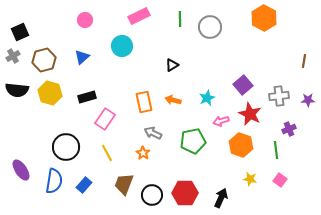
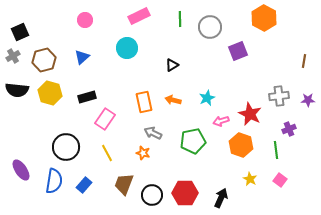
cyan circle at (122, 46): moved 5 px right, 2 px down
purple square at (243, 85): moved 5 px left, 34 px up; rotated 18 degrees clockwise
orange star at (143, 153): rotated 16 degrees counterclockwise
yellow star at (250, 179): rotated 16 degrees clockwise
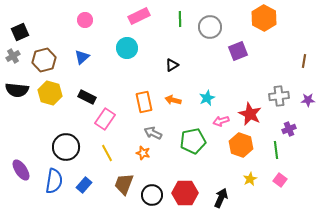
black rectangle at (87, 97): rotated 42 degrees clockwise
yellow star at (250, 179): rotated 16 degrees clockwise
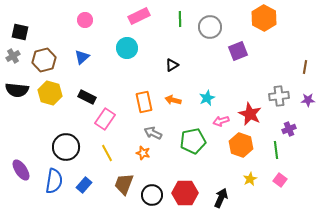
black square at (20, 32): rotated 36 degrees clockwise
brown line at (304, 61): moved 1 px right, 6 px down
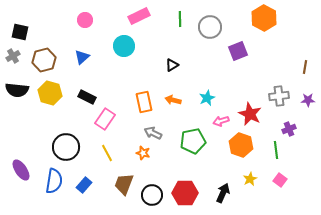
cyan circle at (127, 48): moved 3 px left, 2 px up
black arrow at (221, 198): moved 2 px right, 5 px up
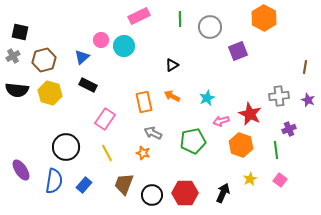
pink circle at (85, 20): moved 16 px right, 20 px down
black rectangle at (87, 97): moved 1 px right, 12 px up
orange arrow at (173, 100): moved 1 px left, 4 px up; rotated 14 degrees clockwise
purple star at (308, 100): rotated 24 degrees clockwise
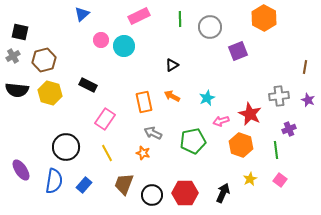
blue triangle at (82, 57): moved 43 px up
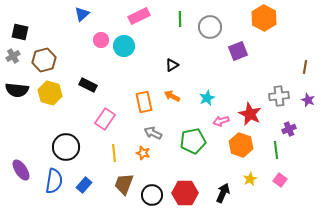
yellow line at (107, 153): moved 7 px right; rotated 24 degrees clockwise
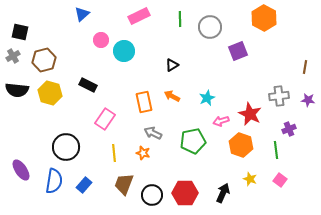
cyan circle at (124, 46): moved 5 px down
purple star at (308, 100): rotated 16 degrees counterclockwise
yellow star at (250, 179): rotated 24 degrees counterclockwise
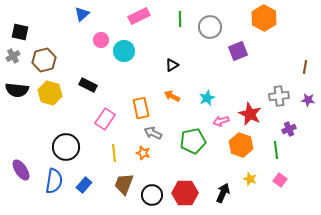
orange rectangle at (144, 102): moved 3 px left, 6 px down
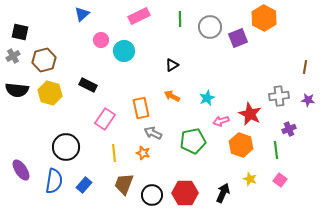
purple square at (238, 51): moved 13 px up
